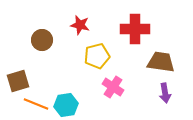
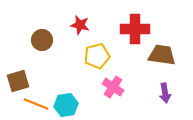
brown trapezoid: moved 1 px right, 7 px up
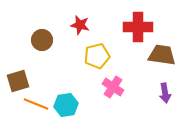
red cross: moved 3 px right, 2 px up
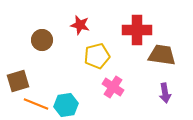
red cross: moved 1 px left, 3 px down
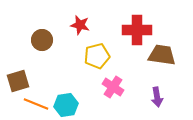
purple arrow: moved 8 px left, 4 px down
